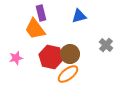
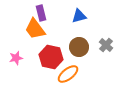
brown circle: moved 9 px right, 7 px up
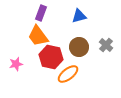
purple rectangle: rotated 35 degrees clockwise
orange trapezoid: moved 3 px right, 7 px down
pink star: moved 6 px down
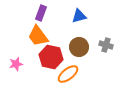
gray cross: rotated 24 degrees counterclockwise
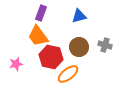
gray cross: moved 1 px left
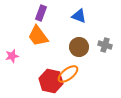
blue triangle: rotated 35 degrees clockwise
red hexagon: moved 24 px down
pink star: moved 4 px left, 8 px up
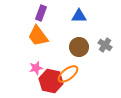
blue triangle: rotated 21 degrees counterclockwise
gray cross: rotated 16 degrees clockwise
pink star: moved 24 px right, 12 px down
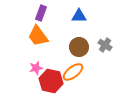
orange ellipse: moved 5 px right, 2 px up
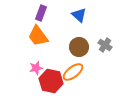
blue triangle: moved 1 px up; rotated 42 degrees clockwise
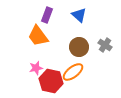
purple rectangle: moved 6 px right, 2 px down
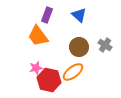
red hexagon: moved 2 px left, 1 px up
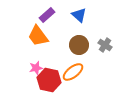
purple rectangle: rotated 28 degrees clockwise
brown circle: moved 2 px up
